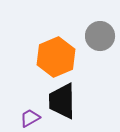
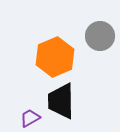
orange hexagon: moved 1 px left
black trapezoid: moved 1 px left
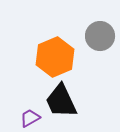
black trapezoid: rotated 24 degrees counterclockwise
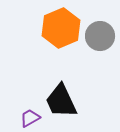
orange hexagon: moved 6 px right, 29 px up
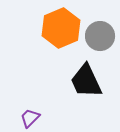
black trapezoid: moved 25 px right, 20 px up
purple trapezoid: rotated 15 degrees counterclockwise
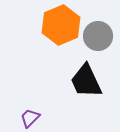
orange hexagon: moved 3 px up
gray circle: moved 2 px left
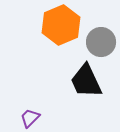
gray circle: moved 3 px right, 6 px down
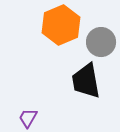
black trapezoid: rotated 15 degrees clockwise
purple trapezoid: moved 2 px left; rotated 15 degrees counterclockwise
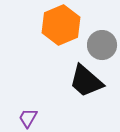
gray circle: moved 1 px right, 3 px down
black trapezoid: rotated 39 degrees counterclockwise
